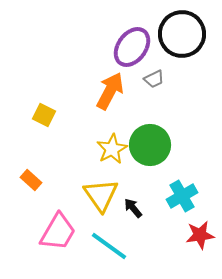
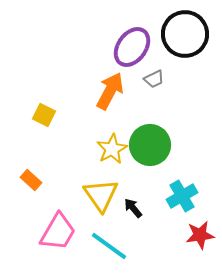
black circle: moved 3 px right
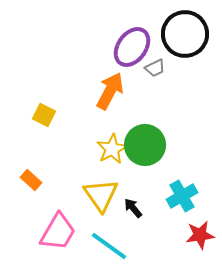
gray trapezoid: moved 1 px right, 11 px up
green circle: moved 5 px left
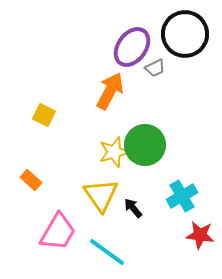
yellow star: moved 2 px right, 3 px down; rotated 12 degrees clockwise
red star: rotated 16 degrees clockwise
cyan line: moved 2 px left, 6 px down
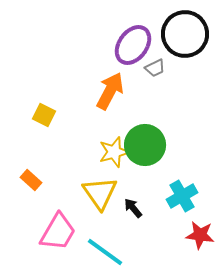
purple ellipse: moved 1 px right, 2 px up
yellow triangle: moved 1 px left, 2 px up
cyan line: moved 2 px left
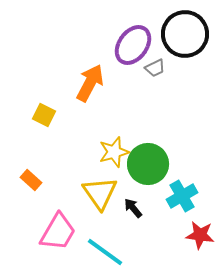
orange arrow: moved 20 px left, 8 px up
green circle: moved 3 px right, 19 px down
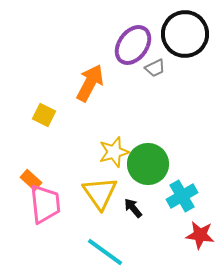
pink trapezoid: moved 13 px left, 28 px up; rotated 36 degrees counterclockwise
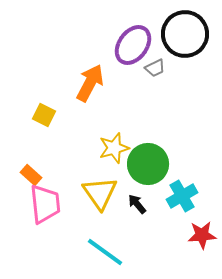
yellow star: moved 4 px up
orange rectangle: moved 5 px up
black arrow: moved 4 px right, 4 px up
red star: moved 2 px right; rotated 12 degrees counterclockwise
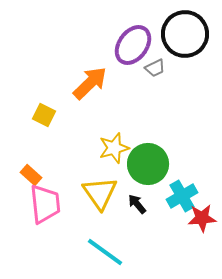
orange arrow: rotated 18 degrees clockwise
red star: moved 17 px up
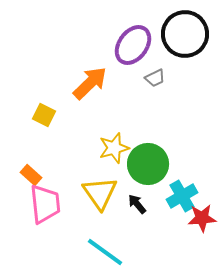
gray trapezoid: moved 10 px down
